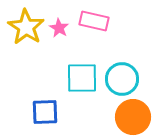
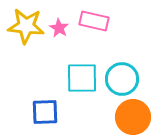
yellow star: moved 1 px up; rotated 27 degrees counterclockwise
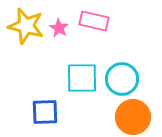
yellow star: rotated 9 degrees clockwise
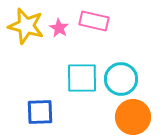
cyan circle: moved 1 px left
blue square: moved 5 px left
